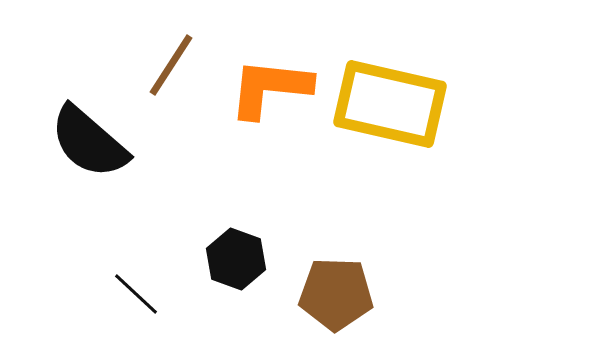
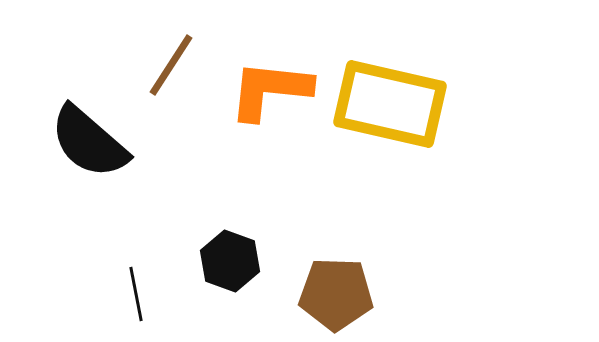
orange L-shape: moved 2 px down
black hexagon: moved 6 px left, 2 px down
black line: rotated 36 degrees clockwise
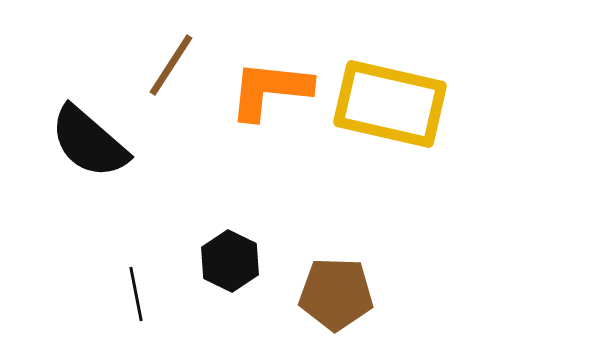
black hexagon: rotated 6 degrees clockwise
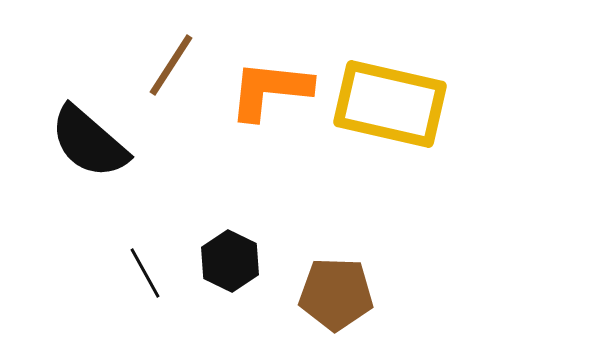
black line: moved 9 px right, 21 px up; rotated 18 degrees counterclockwise
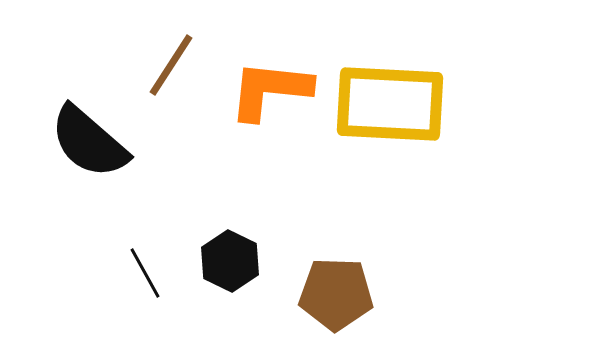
yellow rectangle: rotated 10 degrees counterclockwise
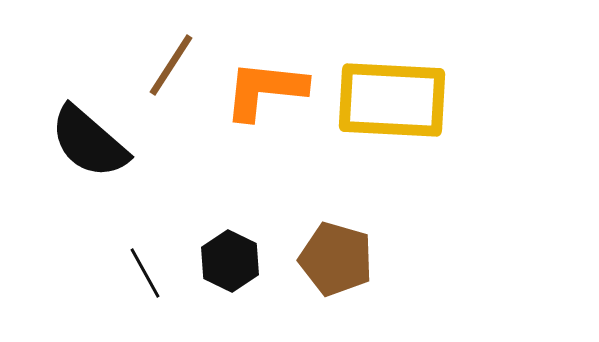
orange L-shape: moved 5 px left
yellow rectangle: moved 2 px right, 4 px up
brown pentagon: moved 35 px up; rotated 14 degrees clockwise
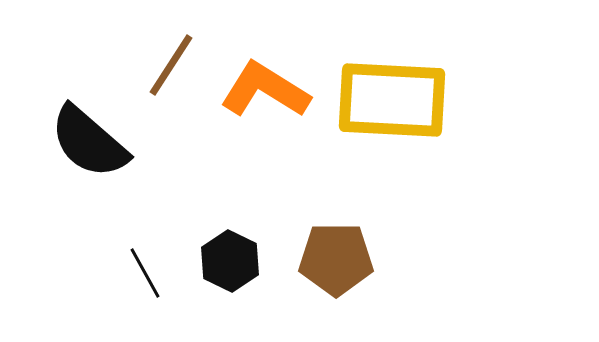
orange L-shape: rotated 26 degrees clockwise
brown pentagon: rotated 16 degrees counterclockwise
